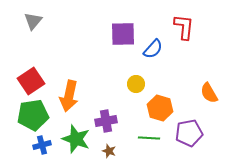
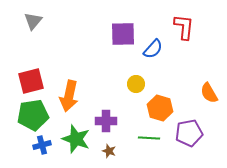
red square: rotated 20 degrees clockwise
purple cross: rotated 10 degrees clockwise
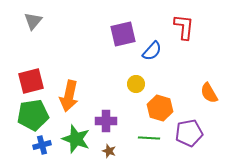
purple square: rotated 12 degrees counterclockwise
blue semicircle: moved 1 px left, 2 px down
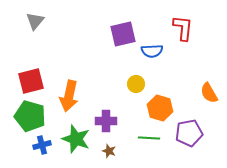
gray triangle: moved 2 px right
red L-shape: moved 1 px left, 1 px down
blue semicircle: rotated 45 degrees clockwise
green pentagon: moved 3 px left, 1 px down; rotated 24 degrees clockwise
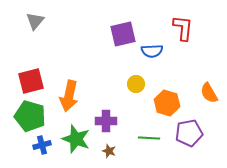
orange hexagon: moved 7 px right, 5 px up
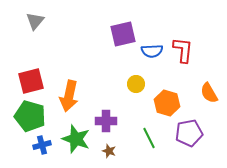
red L-shape: moved 22 px down
green line: rotated 60 degrees clockwise
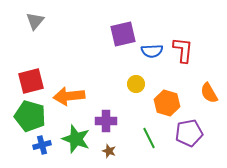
orange arrow: rotated 72 degrees clockwise
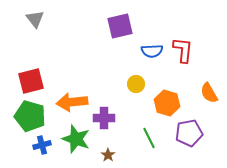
gray triangle: moved 2 px up; rotated 18 degrees counterclockwise
purple square: moved 3 px left, 8 px up
orange arrow: moved 3 px right, 6 px down
purple cross: moved 2 px left, 3 px up
brown star: moved 1 px left, 4 px down; rotated 16 degrees clockwise
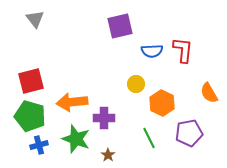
orange hexagon: moved 5 px left; rotated 10 degrees clockwise
blue cross: moved 3 px left
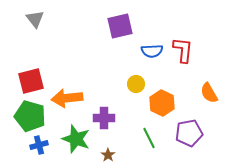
orange arrow: moved 5 px left, 4 px up
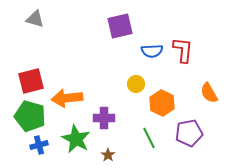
gray triangle: rotated 36 degrees counterclockwise
green star: rotated 8 degrees clockwise
